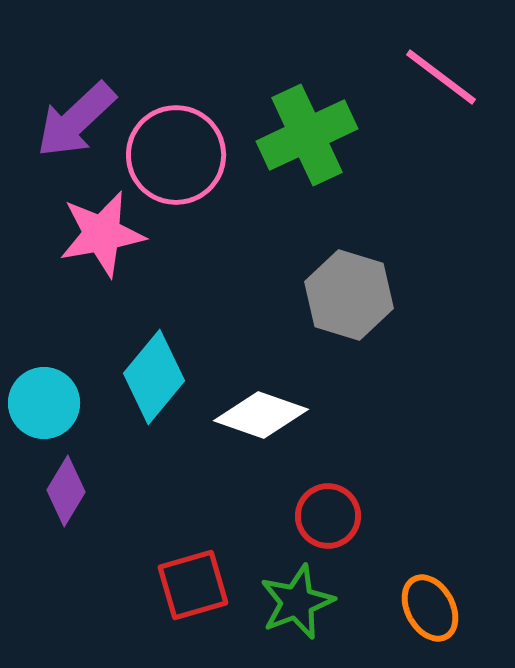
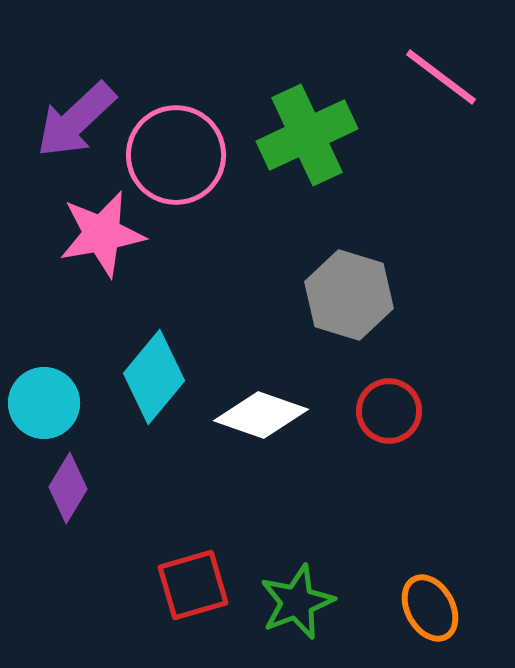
purple diamond: moved 2 px right, 3 px up
red circle: moved 61 px right, 105 px up
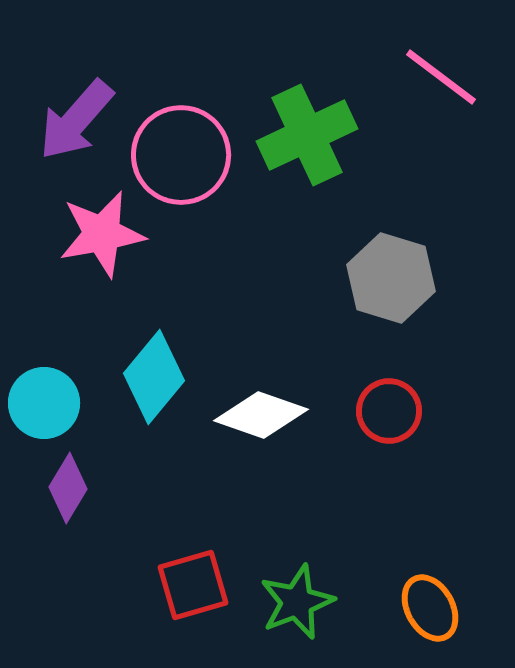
purple arrow: rotated 6 degrees counterclockwise
pink circle: moved 5 px right
gray hexagon: moved 42 px right, 17 px up
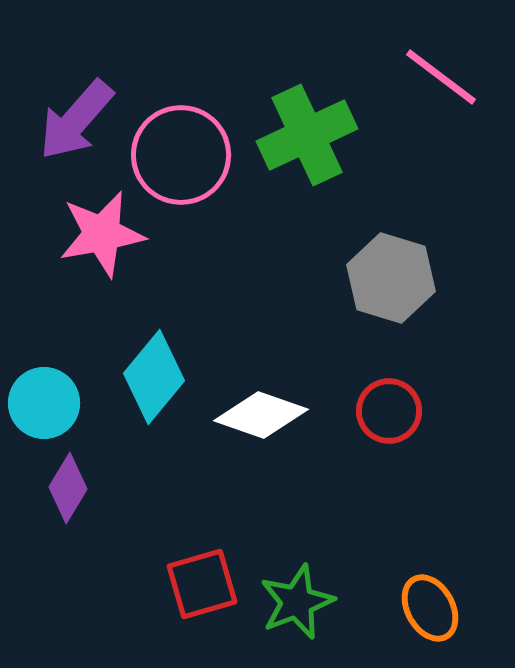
red square: moved 9 px right, 1 px up
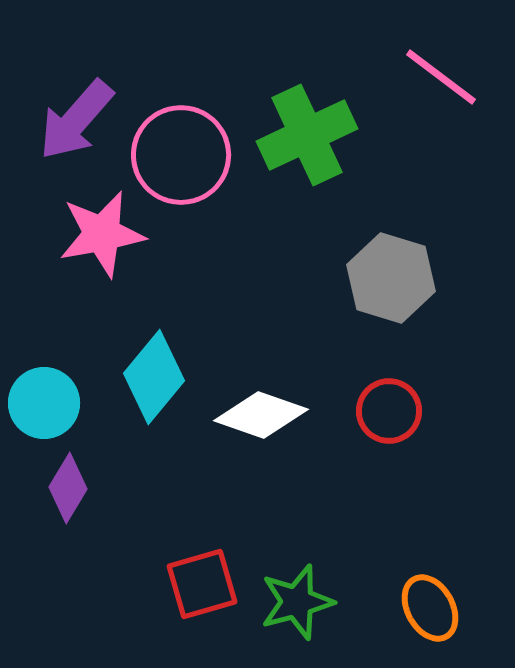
green star: rotated 6 degrees clockwise
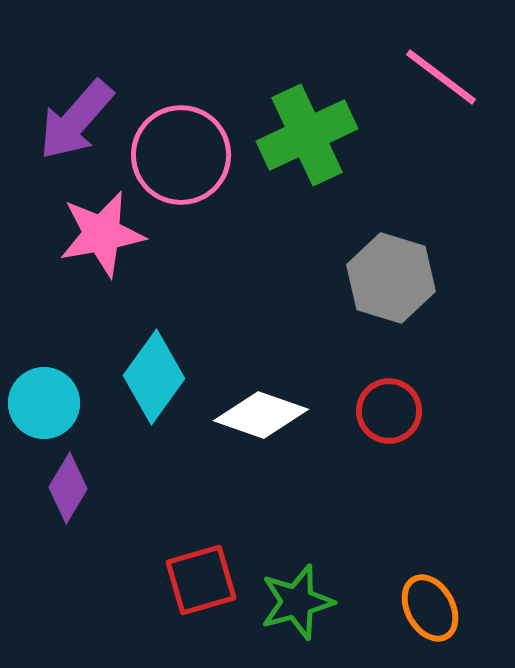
cyan diamond: rotated 4 degrees counterclockwise
red square: moved 1 px left, 4 px up
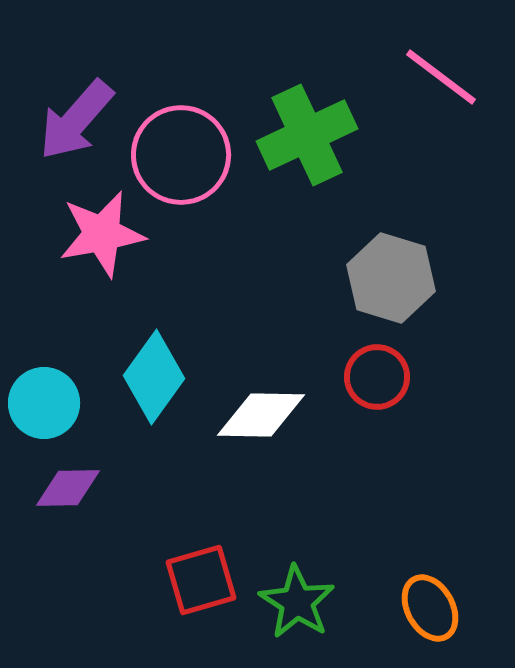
red circle: moved 12 px left, 34 px up
white diamond: rotated 18 degrees counterclockwise
purple diamond: rotated 58 degrees clockwise
green star: rotated 24 degrees counterclockwise
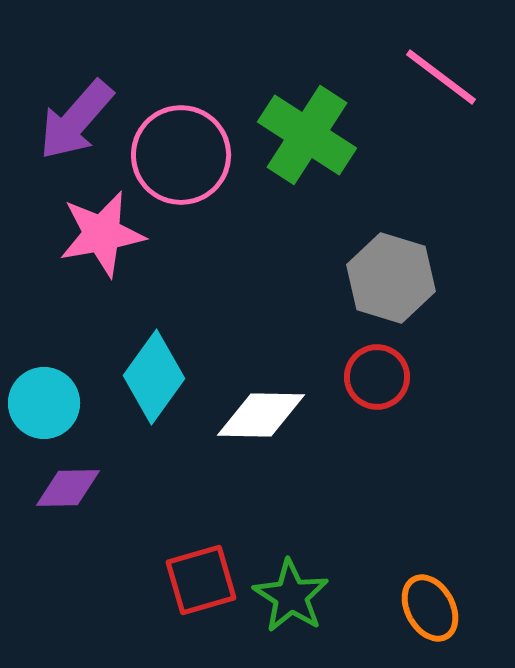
green cross: rotated 32 degrees counterclockwise
green star: moved 6 px left, 6 px up
